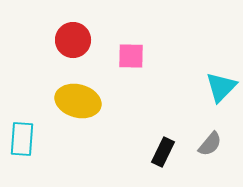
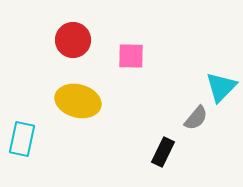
cyan rectangle: rotated 8 degrees clockwise
gray semicircle: moved 14 px left, 26 px up
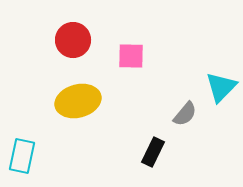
yellow ellipse: rotated 30 degrees counterclockwise
gray semicircle: moved 11 px left, 4 px up
cyan rectangle: moved 17 px down
black rectangle: moved 10 px left
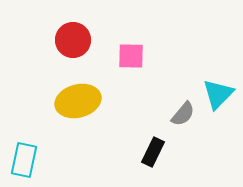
cyan triangle: moved 3 px left, 7 px down
gray semicircle: moved 2 px left
cyan rectangle: moved 2 px right, 4 px down
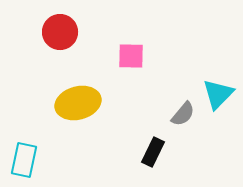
red circle: moved 13 px left, 8 px up
yellow ellipse: moved 2 px down
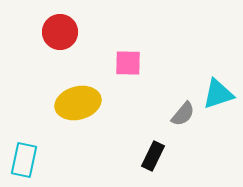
pink square: moved 3 px left, 7 px down
cyan triangle: rotated 28 degrees clockwise
black rectangle: moved 4 px down
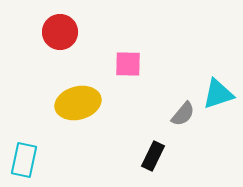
pink square: moved 1 px down
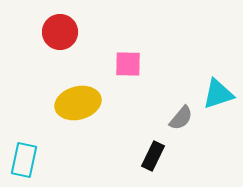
gray semicircle: moved 2 px left, 4 px down
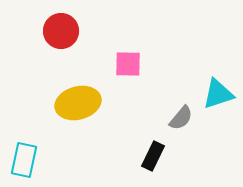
red circle: moved 1 px right, 1 px up
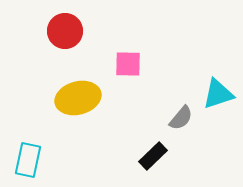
red circle: moved 4 px right
yellow ellipse: moved 5 px up
black rectangle: rotated 20 degrees clockwise
cyan rectangle: moved 4 px right
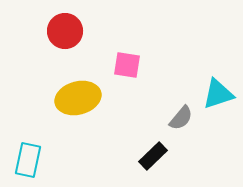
pink square: moved 1 px left, 1 px down; rotated 8 degrees clockwise
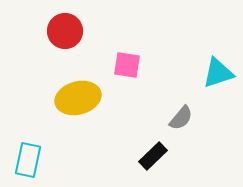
cyan triangle: moved 21 px up
